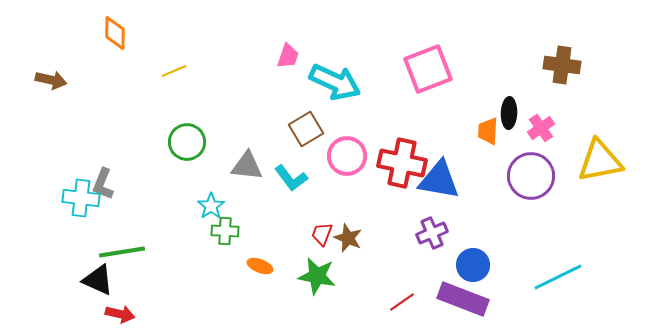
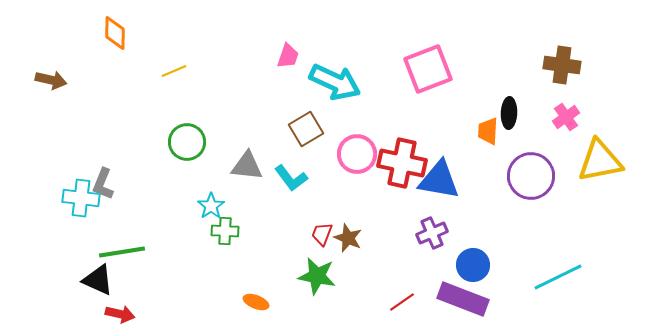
pink cross: moved 25 px right, 11 px up
pink circle: moved 10 px right, 2 px up
orange ellipse: moved 4 px left, 36 px down
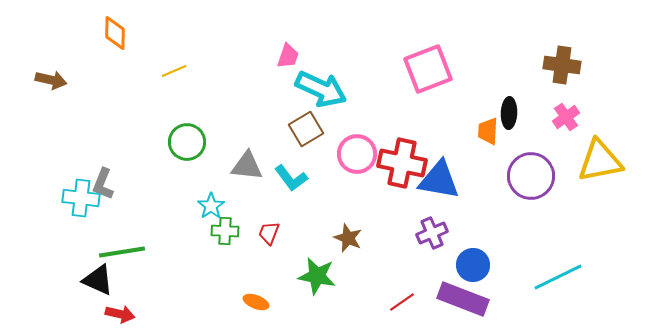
cyan arrow: moved 14 px left, 7 px down
red trapezoid: moved 53 px left, 1 px up
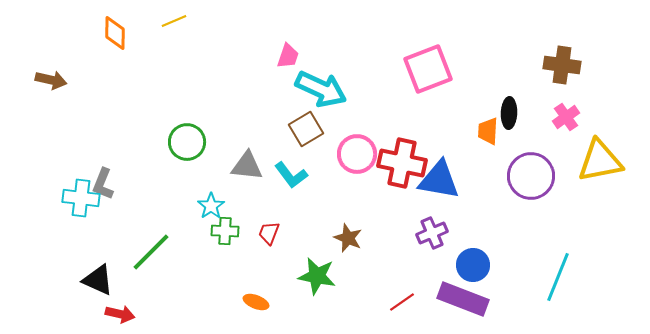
yellow line: moved 50 px up
cyan L-shape: moved 3 px up
green line: moved 29 px right; rotated 36 degrees counterclockwise
cyan line: rotated 42 degrees counterclockwise
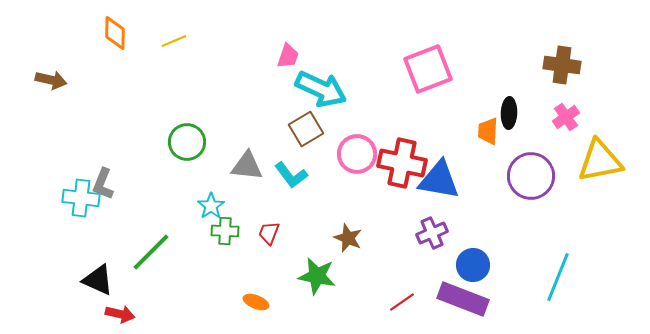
yellow line: moved 20 px down
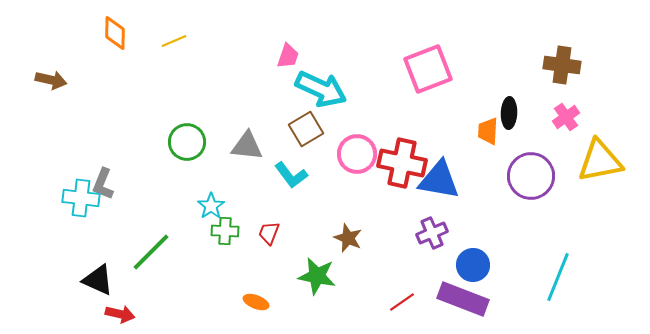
gray triangle: moved 20 px up
